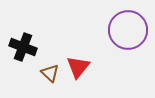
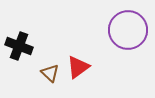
black cross: moved 4 px left, 1 px up
red triangle: rotated 15 degrees clockwise
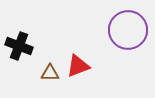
red triangle: moved 1 px up; rotated 15 degrees clockwise
brown triangle: rotated 42 degrees counterclockwise
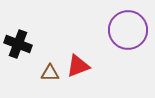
black cross: moved 1 px left, 2 px up
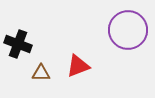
brown triangle: moved 9 px left
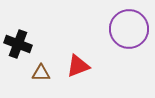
purple circle: moved 1 px right, 1 px up
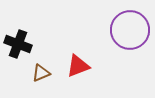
purple circle: moved 1 px right, 1 px down
brown triangle: rotated 24 degrees counterclockwise
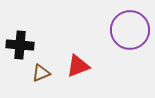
black cross: moved 2 px right, 1 px down; rotated 16 degrees counterclockwise
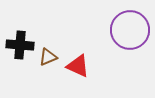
red triangle: rotated 45 degrees clockwise
brown triangle: moved 7 px right, 16 px up
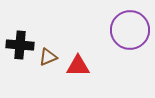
red triangle: rotated 25 degrees counterclockwise
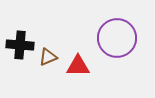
purple circle: moved 13 px left, 8 px down
